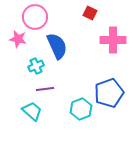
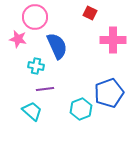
cyan cross: rotated 35 degrees clockwise
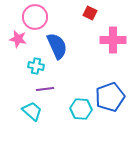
blue pentagon: moved 1 px right, 4 px down
cyan hexagon: rotated 25 degrees clockwise
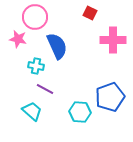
purple line: rotated 36 degrees clockwise
cyan hexagon: moved 1 px left, 3 px down
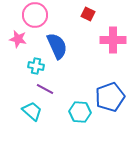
red square: moved 2 px left, 1 px down
pink circle: moved 2 px up
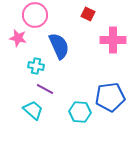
pink star: moved 1 px up
blue semicircle: moved 2 px right
blue pentagon: rotated 12 degrees clockwise
cyan trapezoid: moved 1 px right, 1 px up
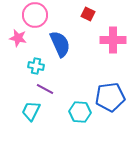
blue semicircle: moved 1 px right, 2 px up
cyan trapezoid: moved 2 px left, 1 px down; rotated 105 degrees counterclockwise
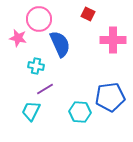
pink circle: moved 4 px right, 4 px down
purple line: rotated 60 degrees counterclockwise
